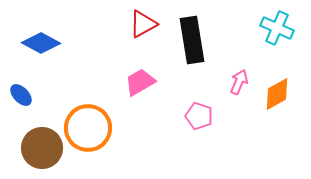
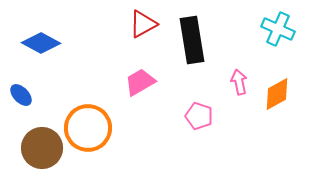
cyan cross: moved 1 px right, 1 px down
pink arrow: rotated 35 degrees counterclockwise
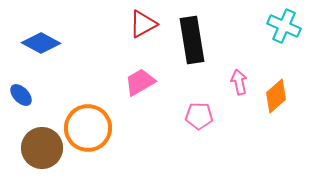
cyan cross: moved 6 px right, 3 px up
orange diamond: moved 1 px left, 2 px down; rotated 12 degrees counterclockwise
pink pentagon: rotated 16 degrees counterclockwise
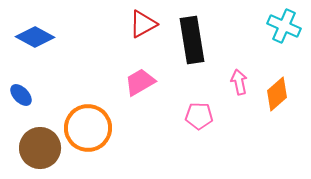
blue diamond: moved 6 px left, 6 px up
orange diamond: moved 1 px right, 2 px up
brown circle: moved 2 px left
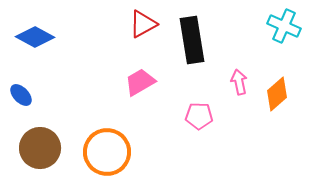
orange circle: moved 19 px right, 24 px down
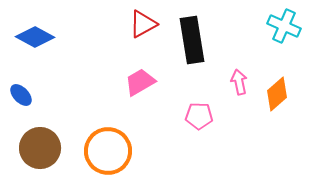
orange circle: moved 1 px right, 1 px up
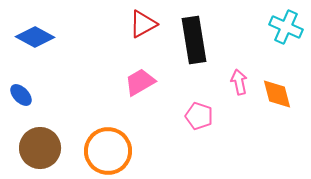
cyan cross: moved 2 px right, 1 px down
black rectangle: moved 2 px right
orange diamond: rotated 64 degrees counterclockwise
pink pentagon: rotated 16 degrees clockwise
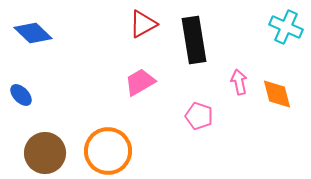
blue diamond: moved 2 px left, 4 px up; rotated 15 degrees clockwise
brown circle: moved 5 px right, 5 px down
